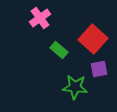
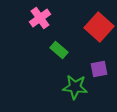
red square: moved 6 px right, 12 px up
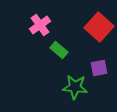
pink cross: moved 7 px down
purple square: moved 1 px up
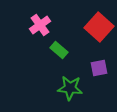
green star: moved 5 px left, 1 px down
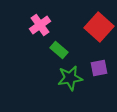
green star: moved 10 px up; rotated 15 degrees counterclockwise
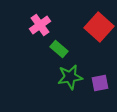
green rectangle: moved 1 px up
purple square: moved 1 px right, 15 px down
green star: moved 1 px up
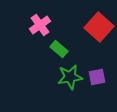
purple square: moved 3 px left, 6 px up
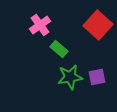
red square: moved 1 px left, 2 px up
